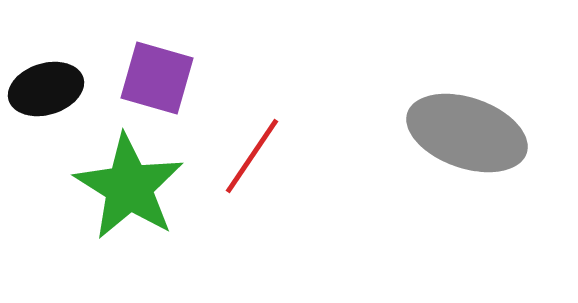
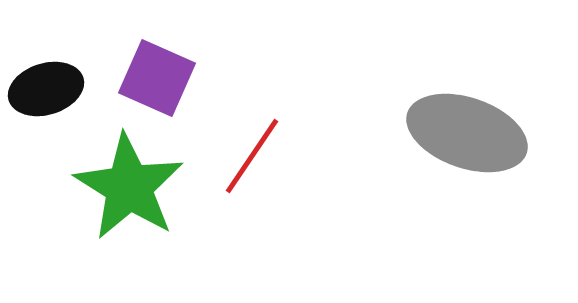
purple square: rotated 8 degrees clockwise
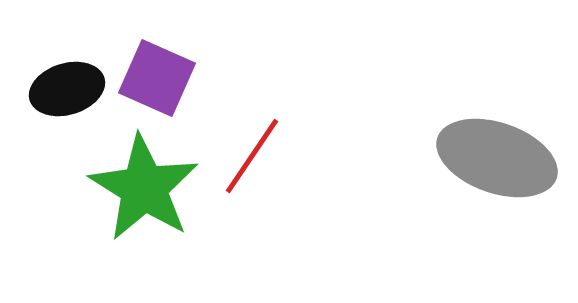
black ellipse: moved 21 px right
gray ellipse: moved 30 px right, 25 px down
green star: moved 15 px right, 1 px down
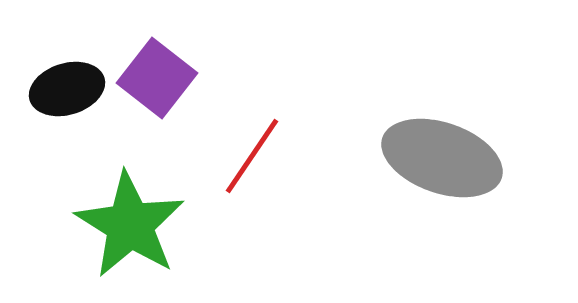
purple square: rotated 14 degrees clockwise
gray ellipse: moved 55 px left
green star: moved 14 px left, 37 px down
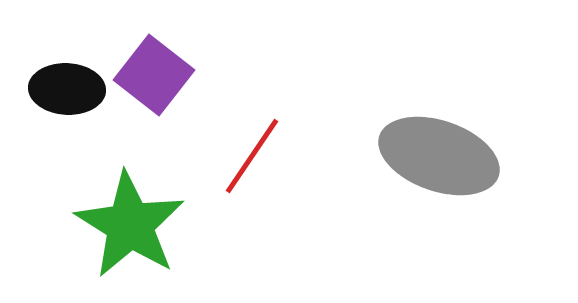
purple square: moved 3 px left, 3 px up
black ellipse: rotated 20 degrees clockwise
gray ellipse: moved 3 px left, 2 px up
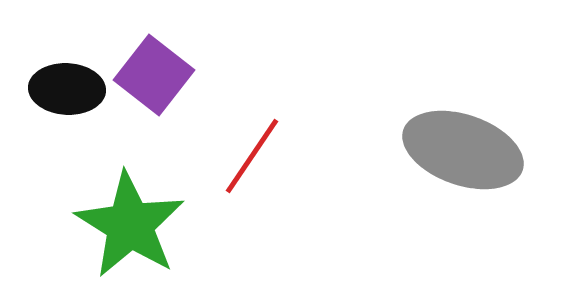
gray ellipse: moved 24 px right, 6 px up
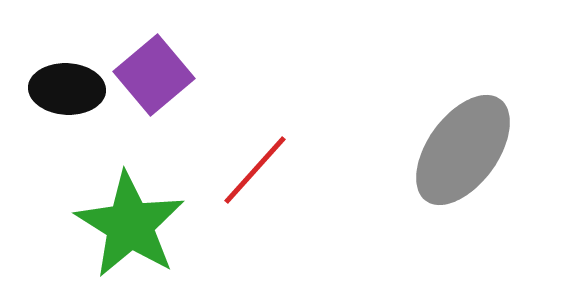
purple square: rotated 12 degrees clockwise
gray ellipse: rotated 73 degrees counterclockwise
red line: moved 3 px right, 14 px down; rotated 8 degrees clockwise
